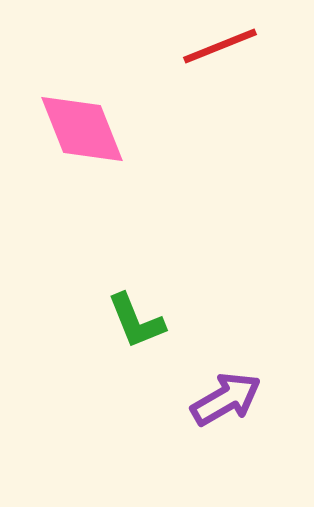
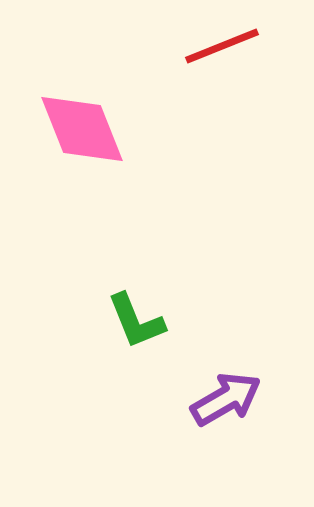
red line: moved 2 px right
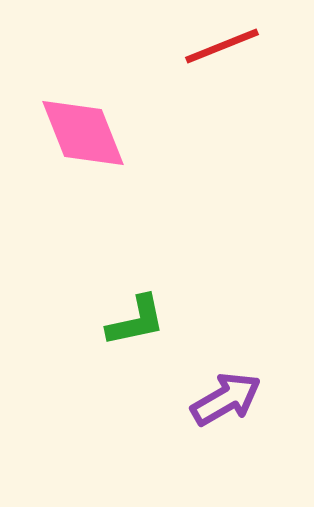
pink diamond: moved 1 px right, 4 px down
green L-shape: rotated 80 degrees counterclockwise
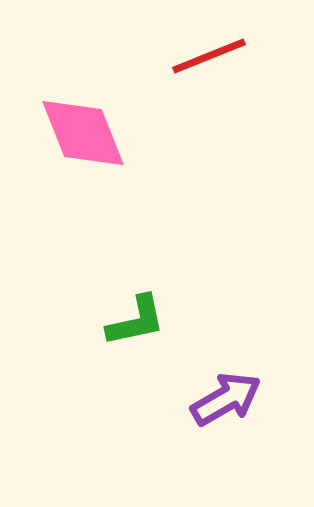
red line: moved 13 px left, 10 px down
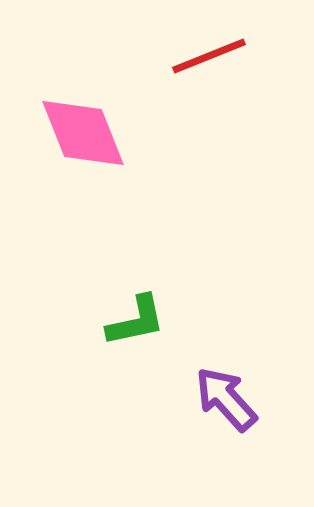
purple arrow: rotated 102 degrees counterclockwise
